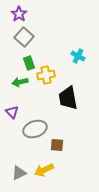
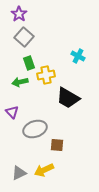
black trapezoid: rotated 50 degrees counterclockwise
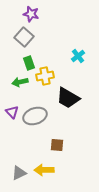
purple star: moved 12 px right; rotated 21 degrees counterclockwise
cyan cross: rotated 24 degrees clockwise
yellow cross: moved 1 px left, 1 px down
gray ellipse: moved 13 px up
yellow arrow: rotated 24 degrees clockwise
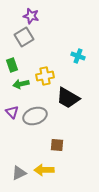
purple star: moved 2 px down
gray square: rotated 18 degrees clockwise
cyan cross: rotated 32 degrees counterclockwise
green rectangle: moved 17 px left, 2 px down
green arrow: moved 1 px right, 2 px down
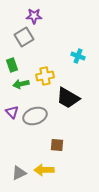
purple star: moved 3 px right; rotated 14 degrees counterclockwise
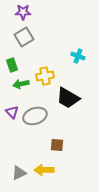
purple star: moved 11 px left, 4 px up
